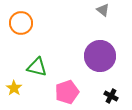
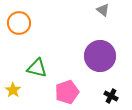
orange circle: moved 2 px left
green triangle: moved 1 px down
yellow star: moved 1 px left, 2 px down
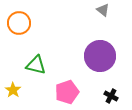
green triangle: moved 1 px left, 3 px up
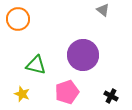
orange circle: moved 1 px left, 4 px up
purple circle: moved 17 px left, 1 px up
yellow star: moved 9 px right, 4 px down; rotated 14 degrees counterclockwise
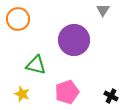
gray triangle: rotated 24 degrees clockwise
purple circle: moved 9 px left, 15 px up
